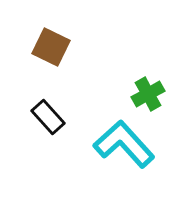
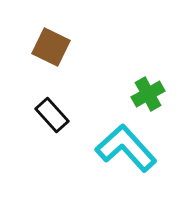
black rectangle: moved 4 px right, 2 px up
cyan L-shape: moved 2 px right, 4 px down
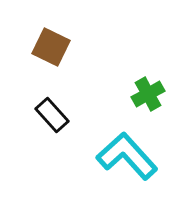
cyan L-shape: moved 1 px right, 8 px down
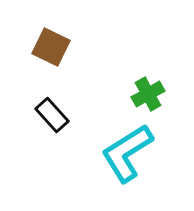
cyan L-shape: moved 3 px up; rotated 80 degrees counterclockwise
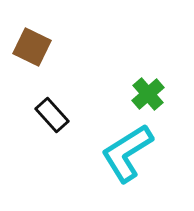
brown square: moved 19 px left
green cross: rotated 12 degrees counterclockwise
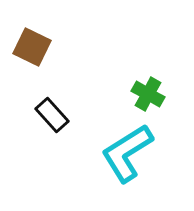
green cross: rotated 20 degrees counterclockwise
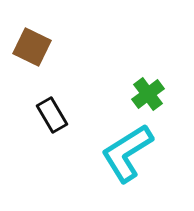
green cross: rotated 24 degrees clockwise
black rectangle: rotated 12 degrees clockwise
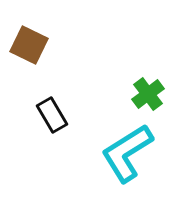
brown square: moved 3 px left, 2 px up
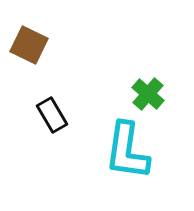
green cross: rotated 12 degrees counterclockwise
cyan L-shape: moved 2 px up; rotated 50 degrees counterclockwise
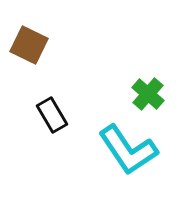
cyan L-shape: moved 1 px right, 1 px up; rotated 42 degrees counterclockwise
